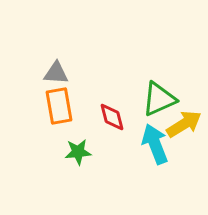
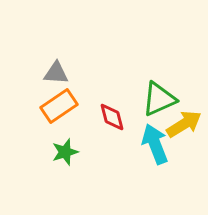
orange rectangle: rotated 66 degrees clockwise
green star: moved 13 px left; rotated 12 degrees counterclockwise
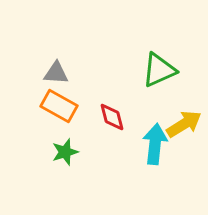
green triangle: moved 29 px up
orange rectangle: rotated 63 degrees clockwise
cyan arrow: rotated 27 degrees clockwise
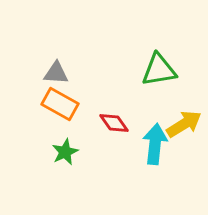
green triangle: rotated 15 degrees clockwise
orange rectangle: moved 1 px right, 2 px up
red diamond: moved 2 px right, 6 px down; rotated 20 degrees counterclockwise
green star: rotated 8 degrees counterclockwise
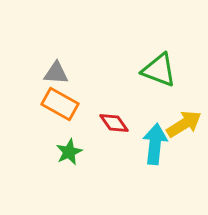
green triangle: rotated 30 degrees clockwise
green star: moved 4 px right
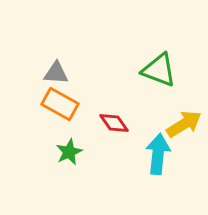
cyan arrow: moved 3 px right, 10 px down
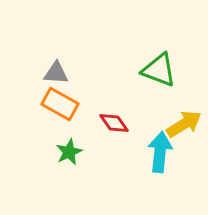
cyan arrow: moved 2 px right, 2 px up
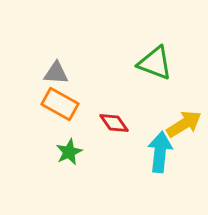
green triangle: moved 4 px left, 7 px up
